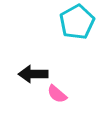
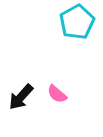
black arrow: moved 12 px left, 23 px down; rotated 48 degrees counterclockwise
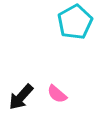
cyan pentagon: moved 2 px left
